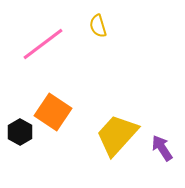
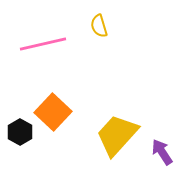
yellow semicircle: moved 1 px right
pink line: rotated 24 degrees clockwise
orange square: rotated 9 degrees clockwise
purple arrow: moved 4 px down
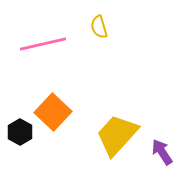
yellow semicircle: moved 1 px down
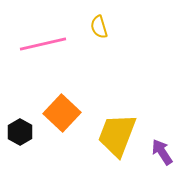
orange square: moved 9 px right, 1 px down
yellow trapezoid: rotated 21 degrees counterclockwise
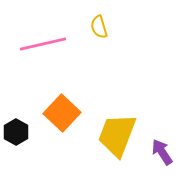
black hexagon: moved 4 px left
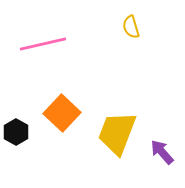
yellow semicircle: moved 32 px right
yellow trapezoid: moved 2 px up
purple arrow: rotated 8 degrees counterclockwise
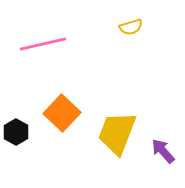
yellow semicircle: rotated 90 degrees counterclockwise
purple arrow: moved 1 px right, 1 px up
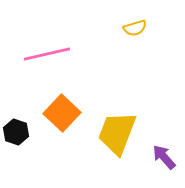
yellow semicircle: moved 4 px right, 1 px down
pink line: moved 4 px right, 10 px down
black hexagon: rotated 10 degrees counterclockwise
purple arrow: moved 1 px right, 6 px down
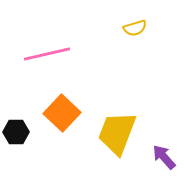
black hexagon: rotated 20 degrees counterclockwise
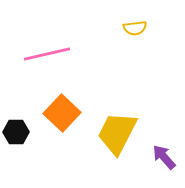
yellow semicircle: rotated 10 degrees clockwise
yellow trapezoid: rotated 6 degrees clockwise
